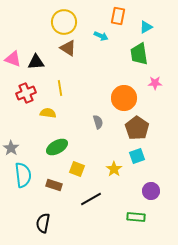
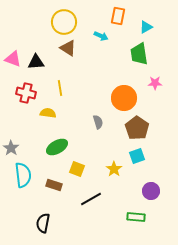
red cross: rotated 36 degrees clockwise
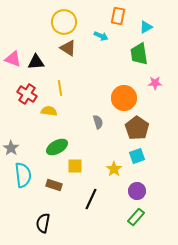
red cross: moved 1 px right, 1 px down; rotated 18 degrees clockwise
yellow semicircle: moved 1 px right, 2 px up
yellow square: moved 2 px left, 3 px up; rotated 21 degrees counterclockwise
purple circle: moved 14 px left
black line: rotated 35 degrees counterclockwise
green rectangle: rotated 54 degrees counterclockwise
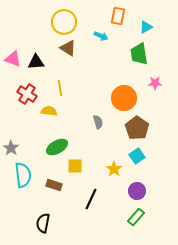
cyan square: rotated 14 degrees counterclockwise
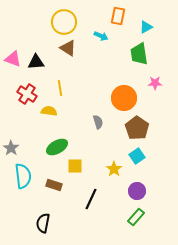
cyan semicircle: moved 1 px down
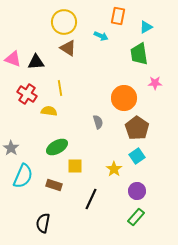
cyan semicircle: rotated 30 degrees clockwise
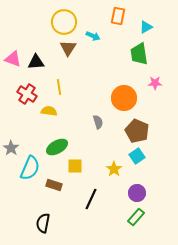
cyan arrow: moved 8 px left
brown triangle: rotated 30 degrees clockwise
yellow line: moved 1 px left, 1 px up
brown pentagon: moved 3 px down; rotated 10 degrees counterclockwise
cyan semicircle: moved 7 px right, 8 px up
purple circle: moved 2 px down
